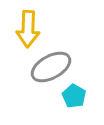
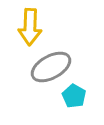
yellow arrow: moved 2 px right, 2 px up
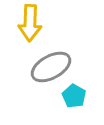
yellow arrow: moved 4 px up
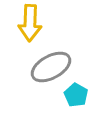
cyan pentagon: moved 2 px right, 1 px up
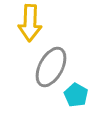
gray ellipse: rotated 33 degrees counterclockwise
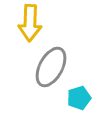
cyan pentagon: moved 3 px right, 3 px down; rotated 25 degrees clockwise
